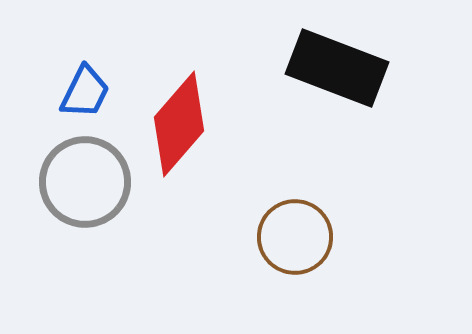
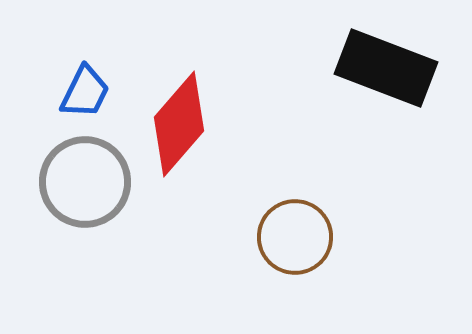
black rectangle: moved 49 px right
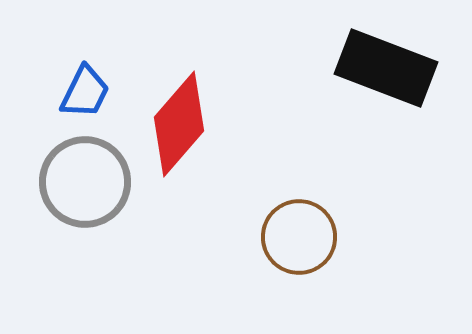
brown circle: moved 4 px right
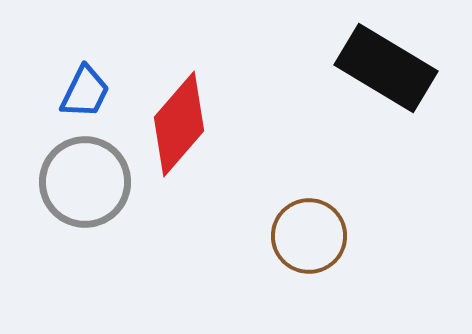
black rectangle: rotated 10 degrees clockwise
brown circle: moved 10 px right, 1 px up
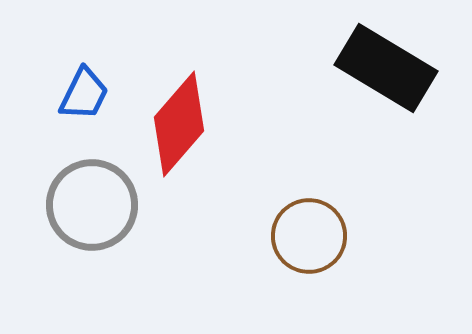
blue trapezoid: moved 1 px left, 2 px down
gray circle: moved 7 px right, 23 px down
